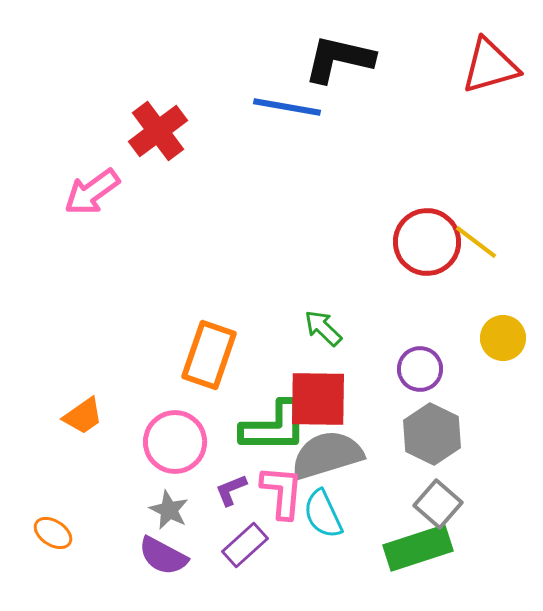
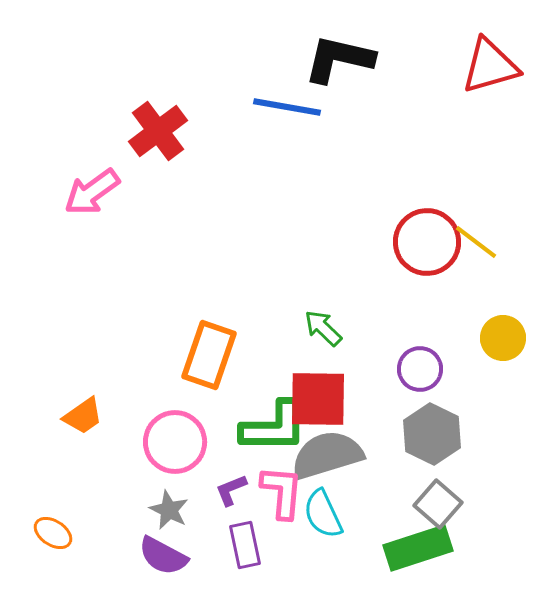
purple rectangle: rotated 60 degrees counterclockwise
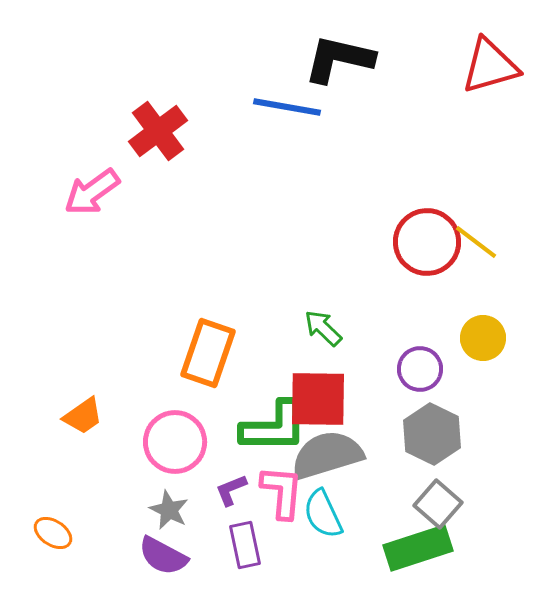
yellow circle: moved 20 px left
orange rectangle: moved 1 px left, 2 px up
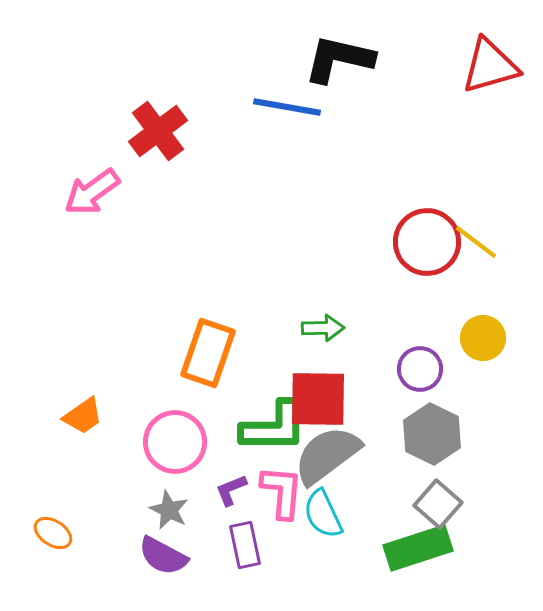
green arrow: rotated 135 degrees clockwise
gray semicircle: rotated 20 degrees counterclockwise
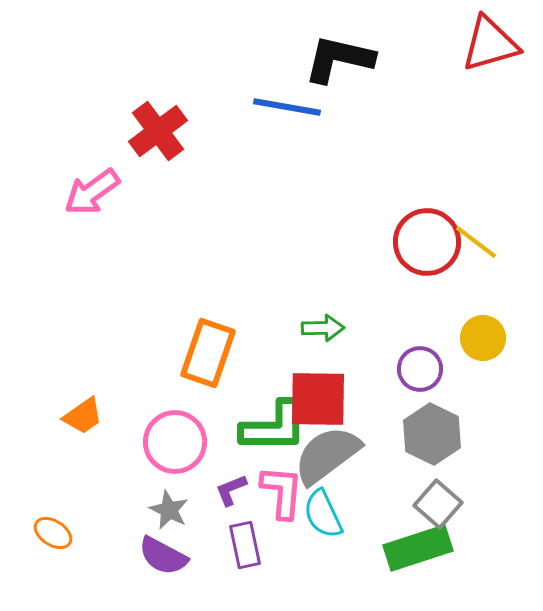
red triangle: moved 22 px up
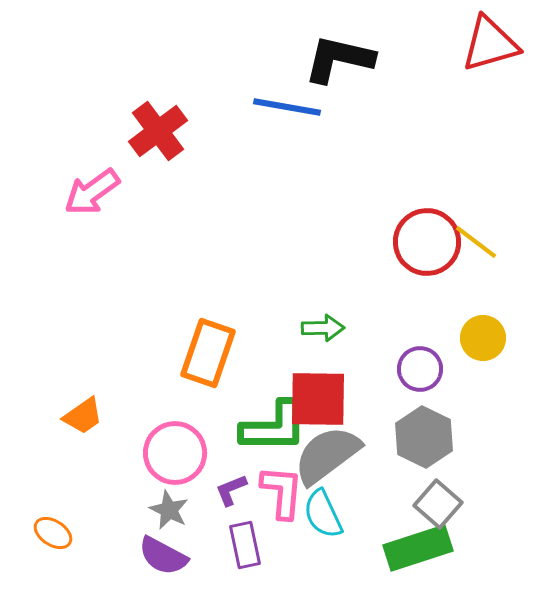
gray hexagon: moved 8 px left, 3 px down
pink circle: moved 11 px down
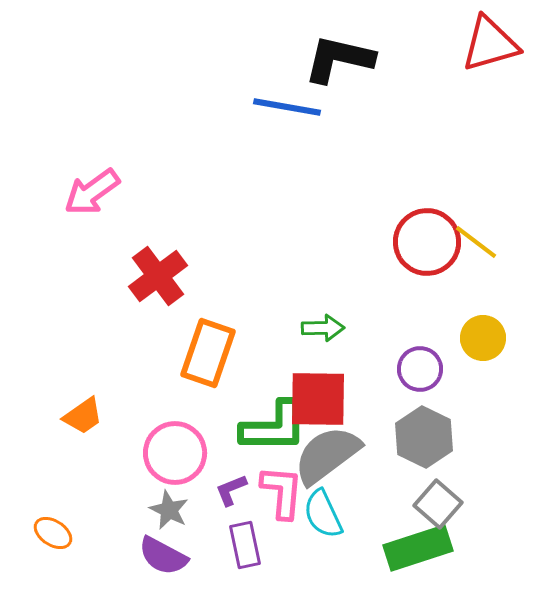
red cross: moved 145 px down
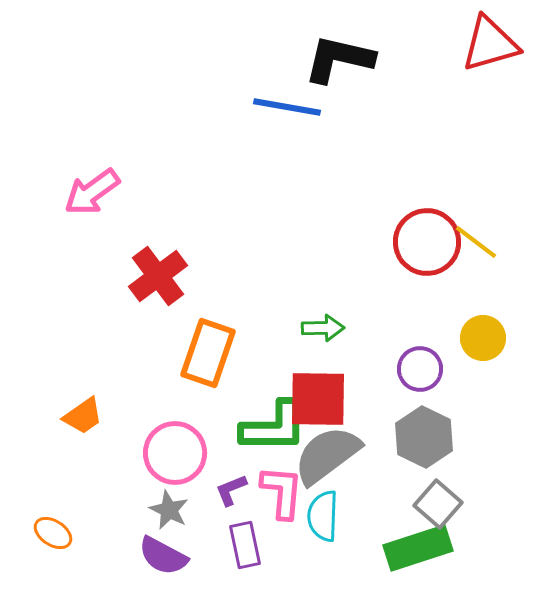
cyan semicircle: moved 2 px down; rotated 27 degrees clockwise
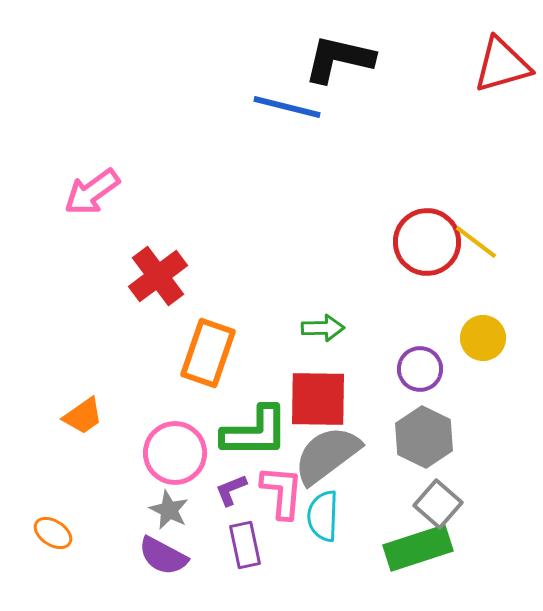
red triangle: moved 12 px right, 21 px down
blue line: rotated 4 degrees clockwise
green L-shape: moved 19 px left, 5 px down
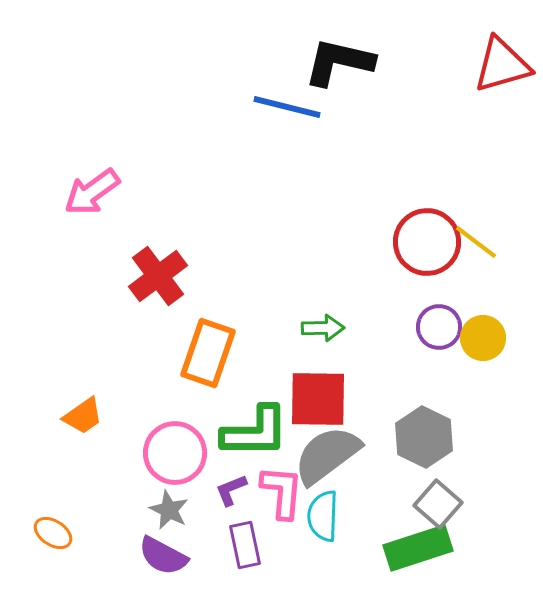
black L-shape: moved 3 px down
purple circle: moved 19 px right, 42 px up
